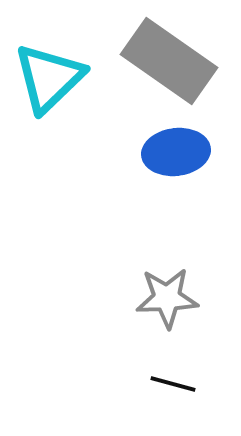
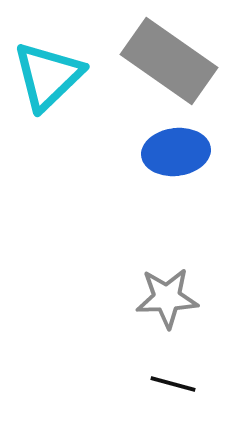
cyan triangle: moved 1 px left, 2 px up
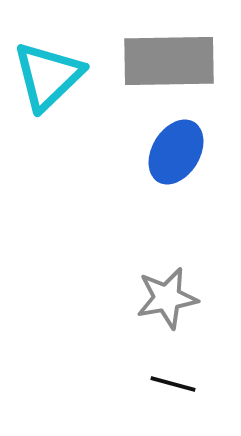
gray rectangle: rotated 36 degrees counterclockwise
blue ellipse: rotated 52 degrees counterclockwise
gray star: rotated 8 degrees counterclockwise
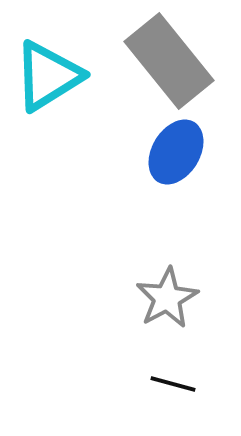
gray rectangle: rotated 52 degrees clockwise
cyan triangle: rotated 12 degrees clockwise
gray star: rotated 18 degrees counterclockwise
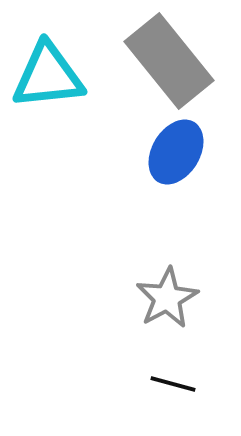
cyan triangle: rotated 26 degrees clockwise
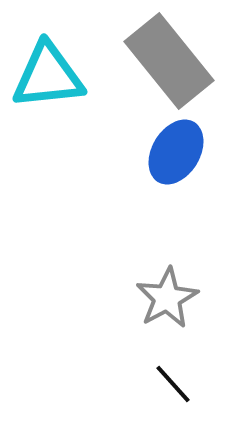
black line: rotated 33 degrees clockwise
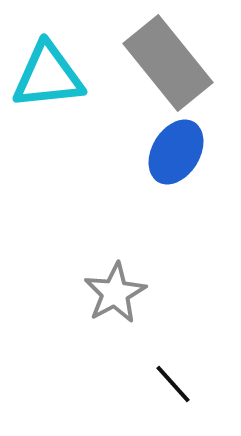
gray rectangle: moved 1 px left, 2 px down
gray star: moved 52 px left, 5 px up
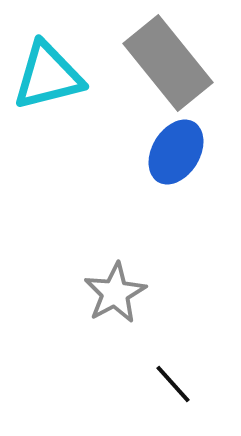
cyan triangle: rotated 8 degrees counterclockwise
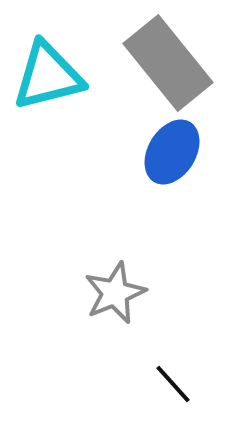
blue ellipse: moved 4 px left
gray star: rotated 6 degrees clockwise
